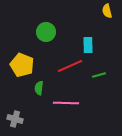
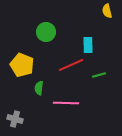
red line: moved 1 px right, 1 px up
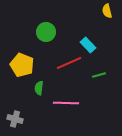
cyan rectangle: rotated 42 degrees counterclockwise
red line: moved 2 px left, 2 px up
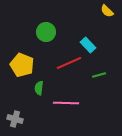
yellow semicircle: rotated 32 degrees counterclockwise
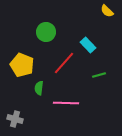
red line: moved 5 px left; rotated 25 degrees counterclockwise
